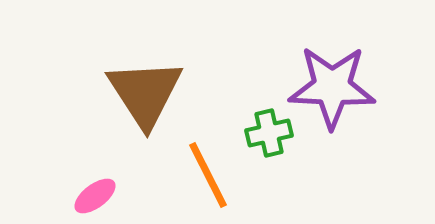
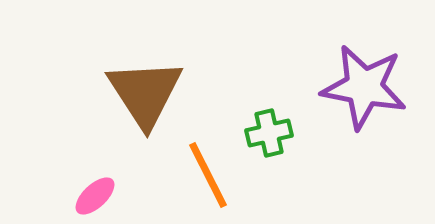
purple star: moved 32 px right; rotated 8 degrees clockwise
pink ellipse: rotated 6 degrees counterclockwise
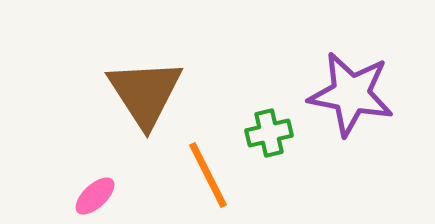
purple star: moved 13 px left, 7 px down
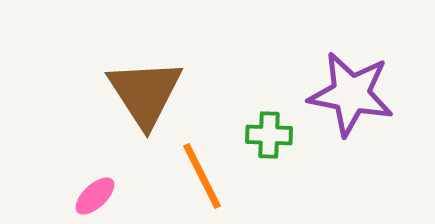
green cross: moved 2 px down; rotated 15 degrees clockwise
orange line: moved 6 px left, 1 px down
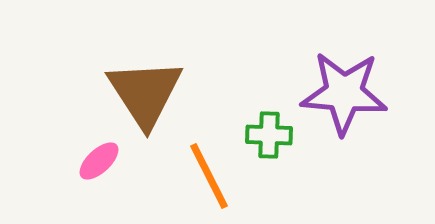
purple star: moved 7 px left, 1 px up; rotated 6 degrees counterclockwise
orange line: moved 7 px right
pink ellipse: moved 4 px right, 35 px up
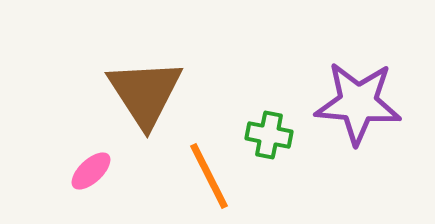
purple star: moved 14 px right, 10 px down
green cross: rotated 9 degrees clockwise
pink ellipse: moved 8 px left, 10 px down
